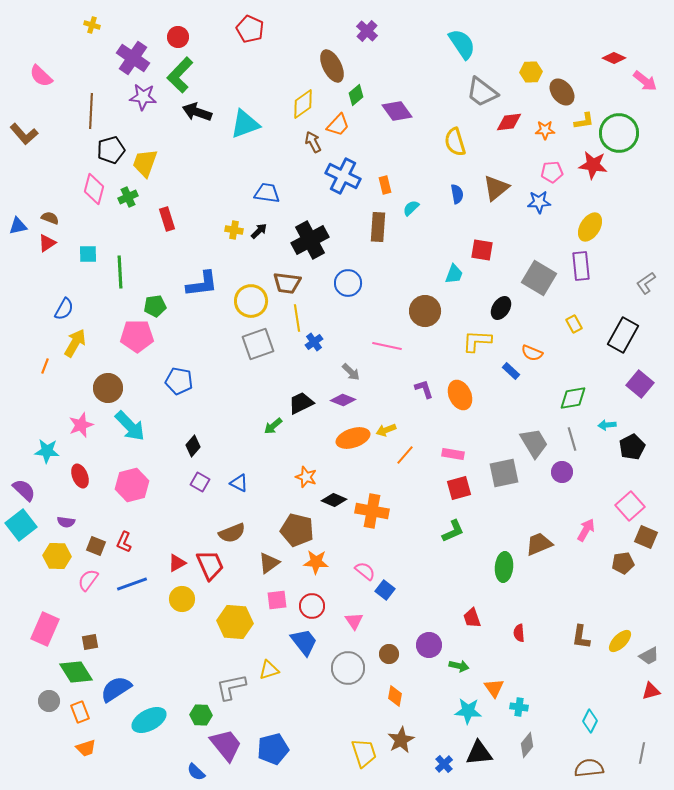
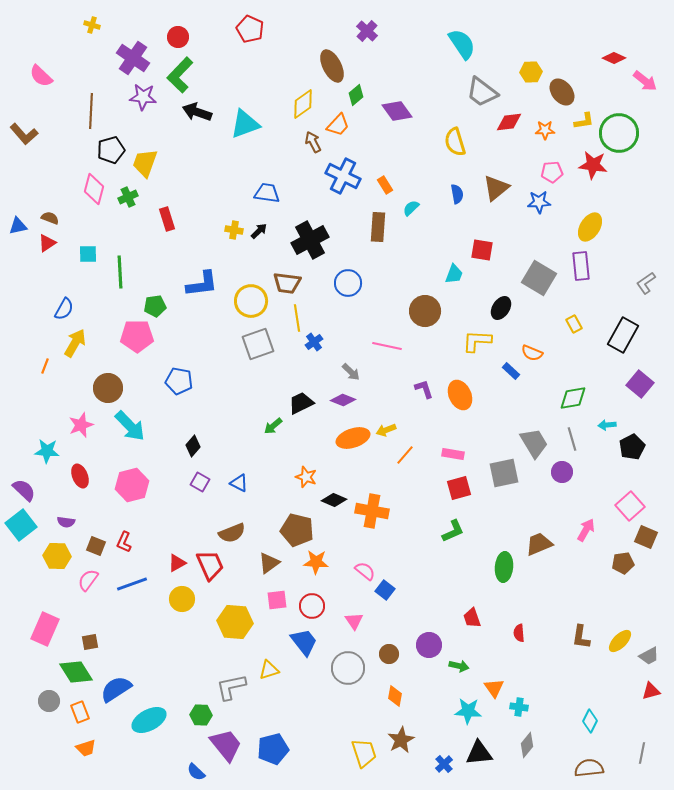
orange rectangle at (385, 185): rotated 18 degrees counterclockwise
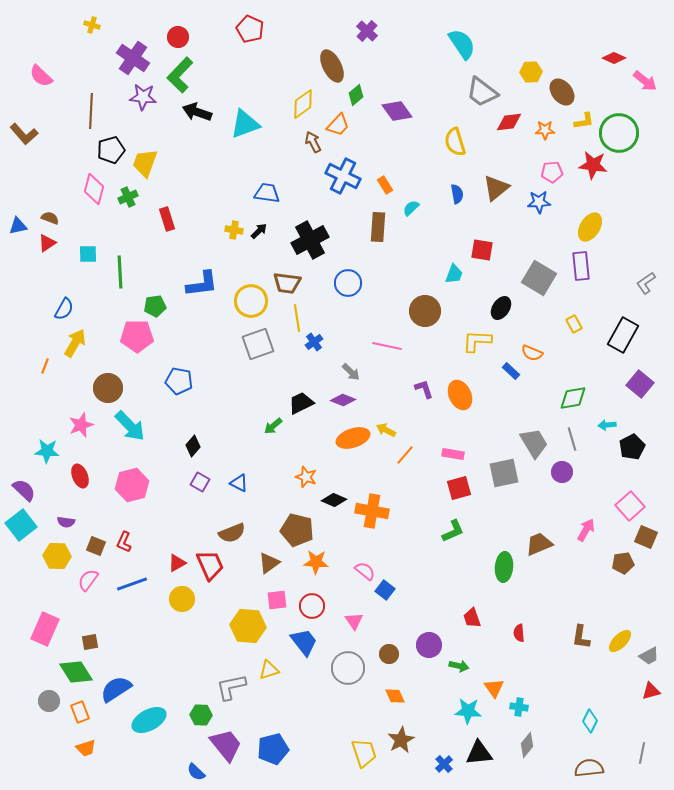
yellow arrow at (386, 430): rotated 48 degrees clockwise
yellow hexagon at (235, 622): moved 13 px right, 4 px down
orange diamond at (395, 696): rotated 35 degrees counterclockwise
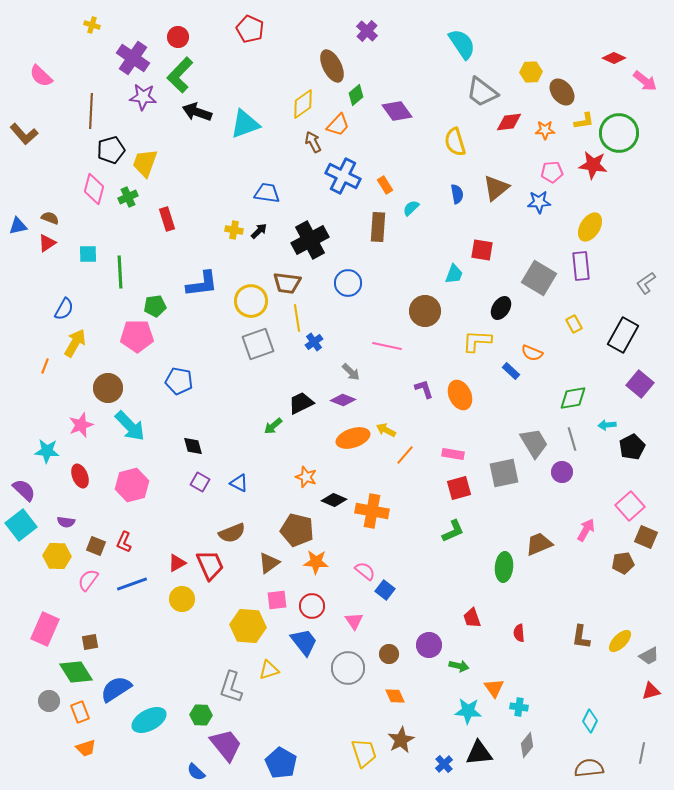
black diamond at (193, 446): rotated 55 degrees counterclockwise
gray L-shape at (231, 687): rotated 60 degrees counterclockwise
blue pentagon at (273, 749): moved 8 px right, 14 px down; rotated 28 degrees counterclockwise
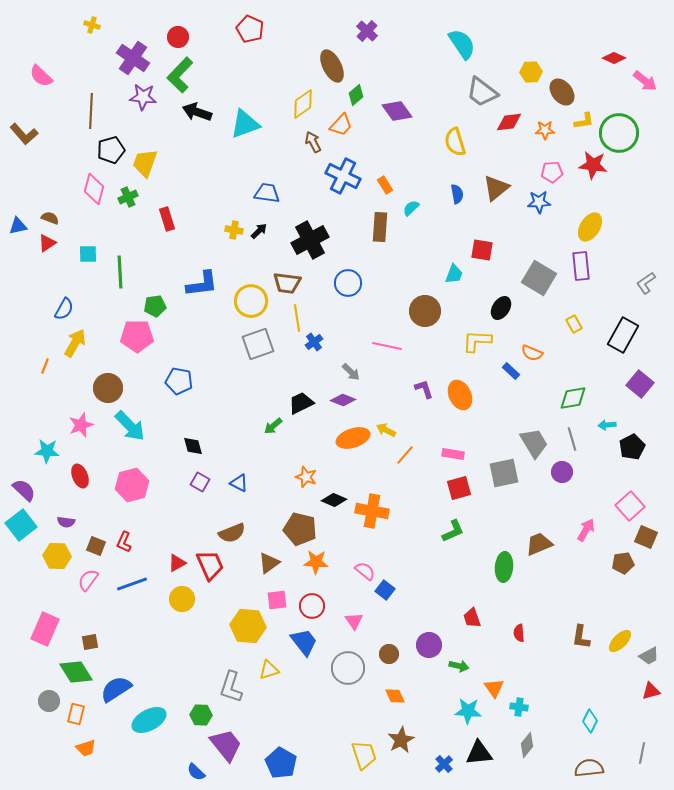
orange trapezoid at (338, 125): moved 3 px right
brown rectangle at (378, 227): moved 2 px right
brown pentagon at (297, 530): moved 3 px right, 1 px up
orange rectangle at (80, 712): moved 4 px left, 2 px down; rotated 35 degrees clockwise
yellow trapezoid at (364, 753): moved 2 px down
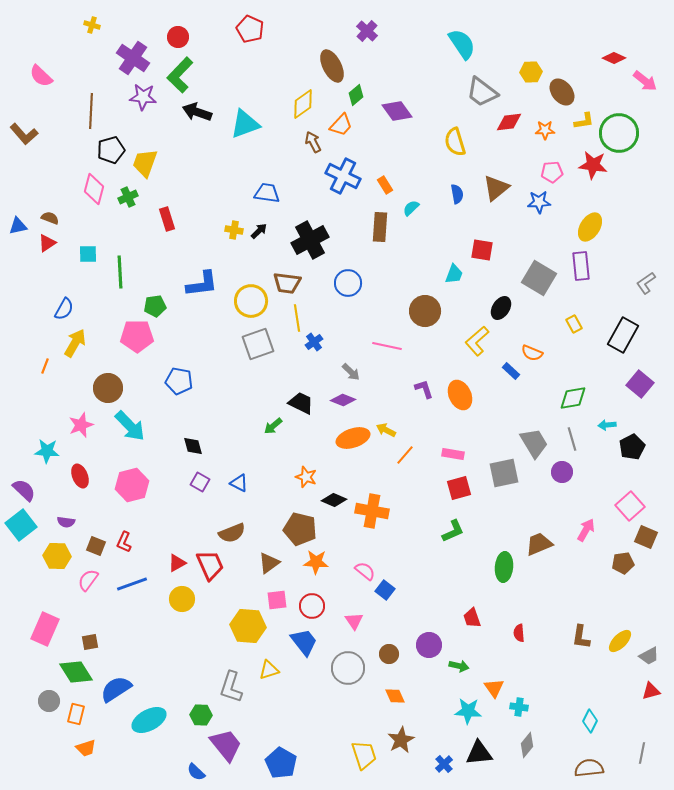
yellow L-shape at (477, 341): rotated 44 degrees counterclockwise
black trapezoid at (301, 403): rotated 52 degrees clockwise
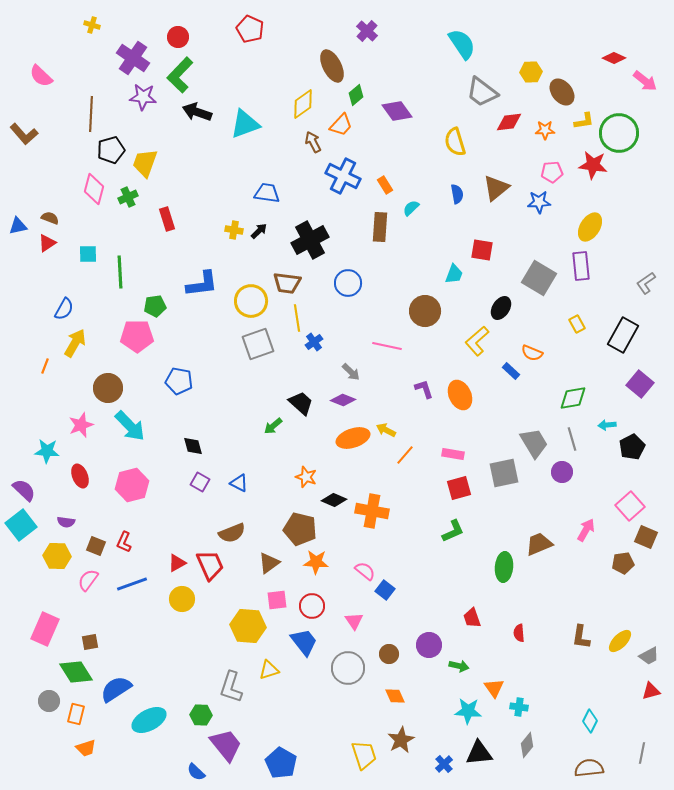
brown line at (91, 111): moved 3 px down
yellow rectangle at (574, 324): moved 3 px right
black trapezoid at (301, 403): rotated 16 degrees clockwise
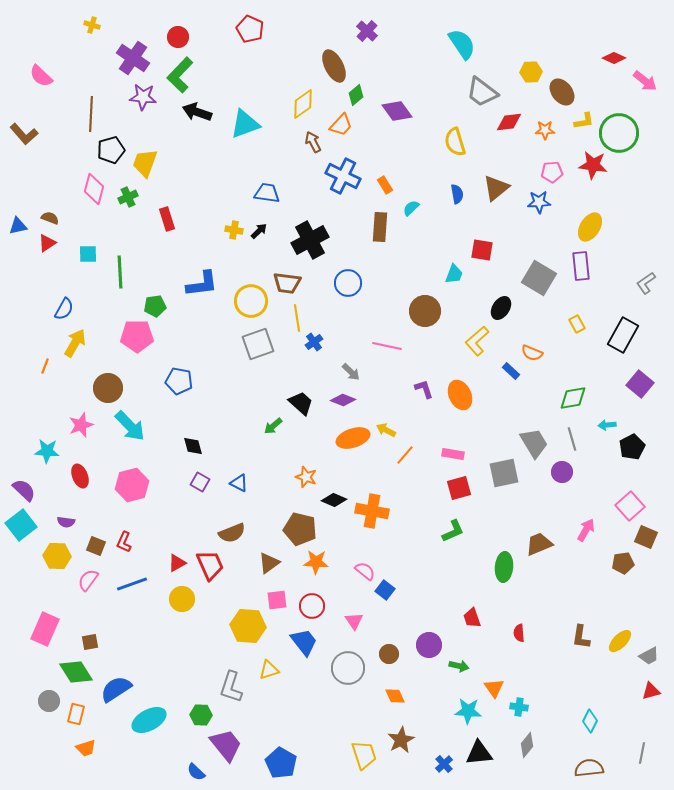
brown ellipse at (332, 66): moved 2 px right
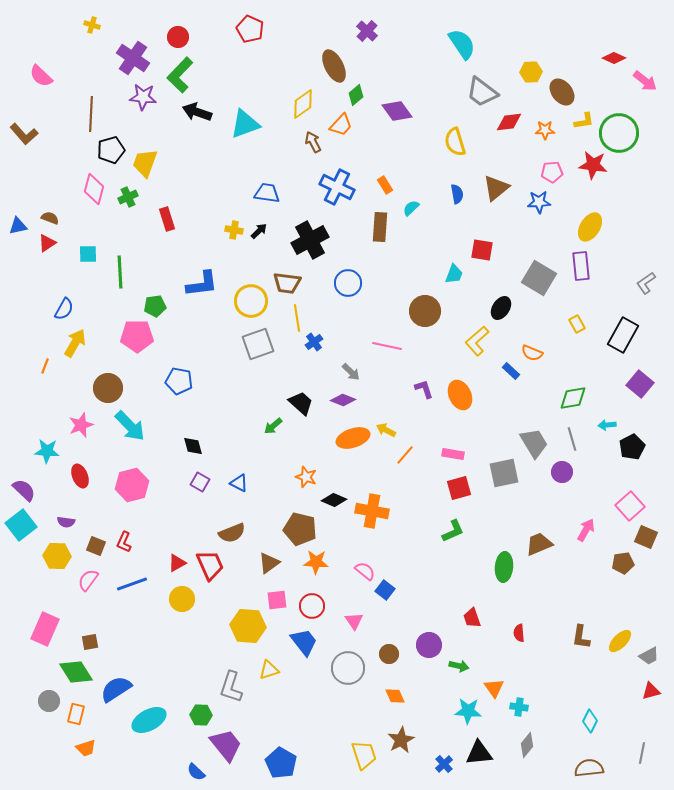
blue cross at (343, 176): moved 6 px left, 11 px down
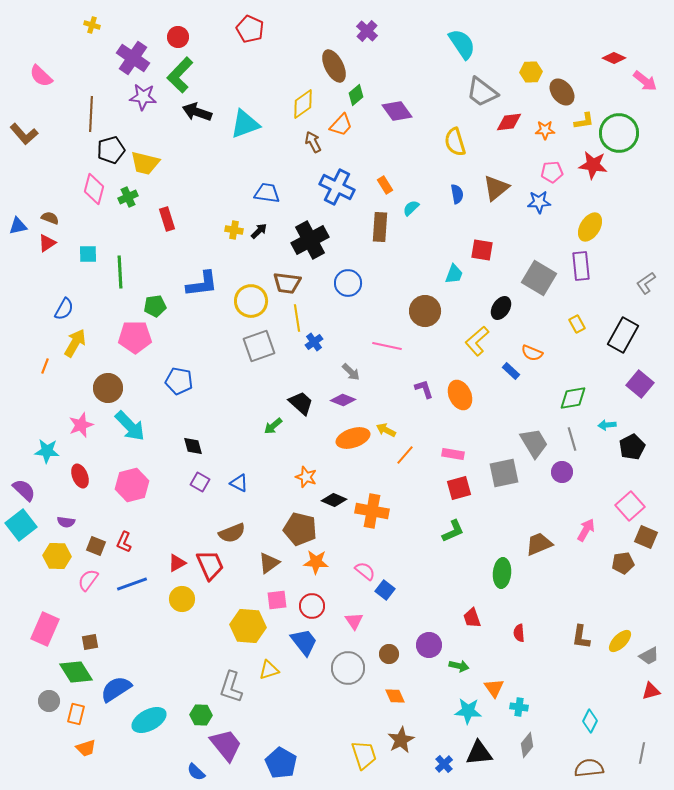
yellow trapezoid at (145, 163): rotated 96 degrees counterclockwise
pink pentagon at (137, 336): moved 2 px left, 1 px down
gray square at (258, 344): moved 1 px right, 2 px down
green ellipse at (504, 567): moved 2 px left, 6 px down
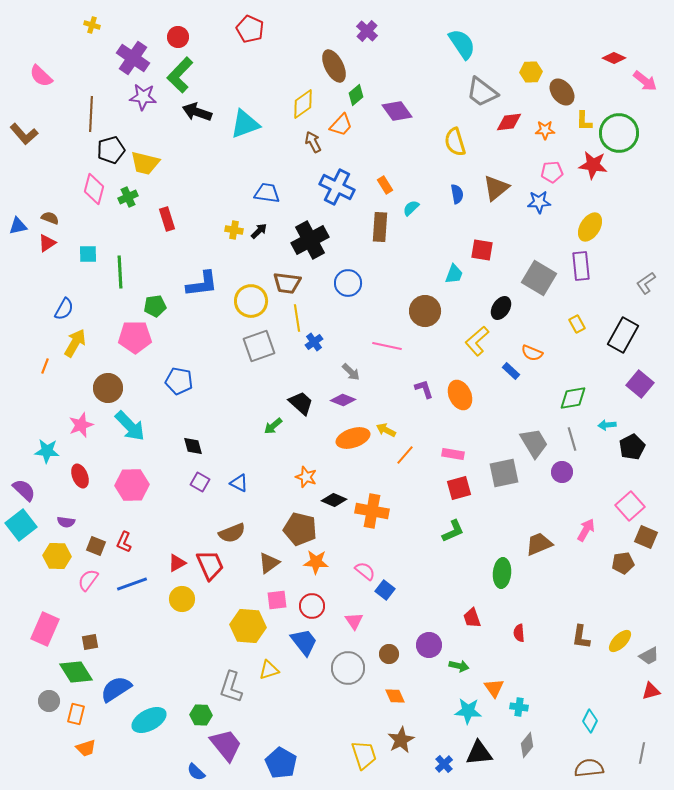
yellow L-shape at (584, 121): rotated 100 degrees clockwise
pink hexagon at (132, 485): rotated 12 degrees clockwise
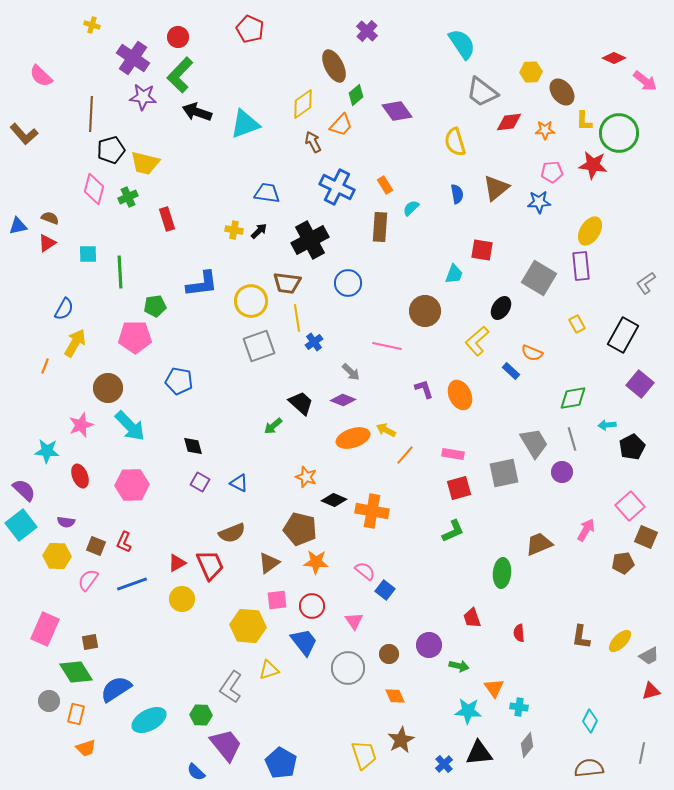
yellow ellipse at (590, 227): moved 4 px down
gray L-shape at (231, 687): rotated 16 degrees clockwise
